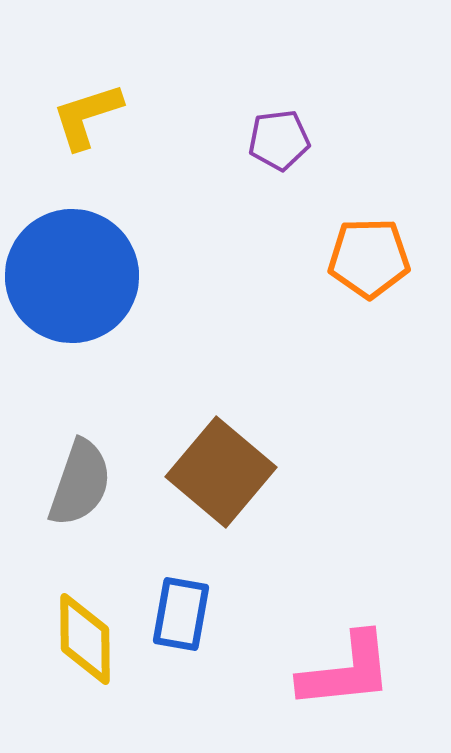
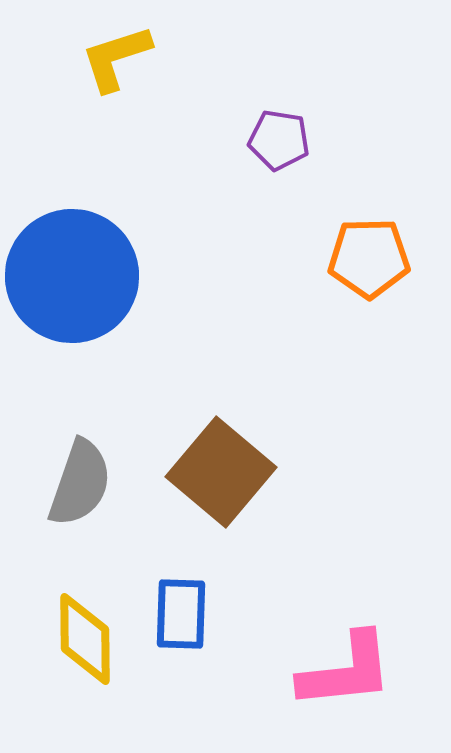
yellow L-shape: moved 29 px right, 58 px up
purple pentagon: rotated 16 degrees clockwise
blue rectangle: rotated 8 degrees counterclockwise
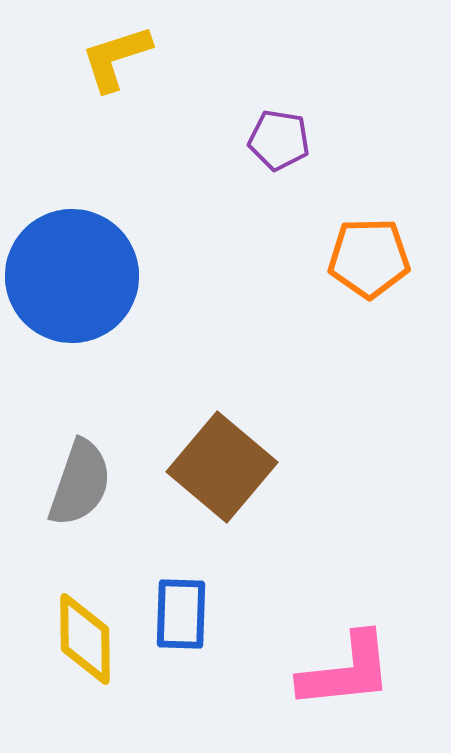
brown square: moved 1 px right, 5 px up
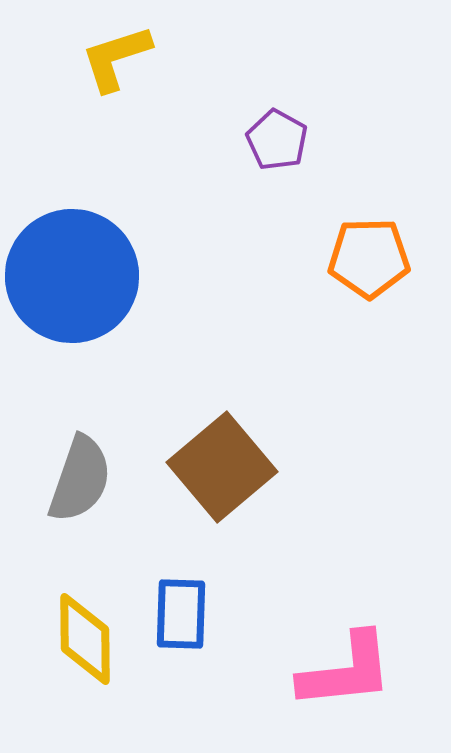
purple pentagon: moved 2 px left; rotated 20 degrees clockwise
brown square: rotated 10 degrees clockwise
gray semicircle: moved 4 px up
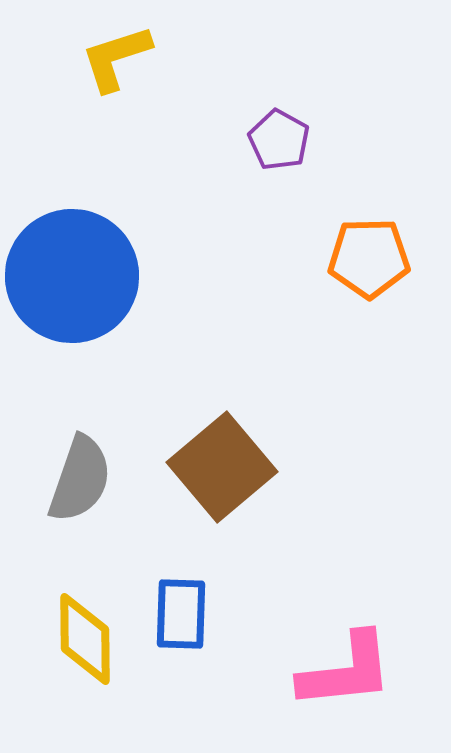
purple pentagon: moved 2 px right
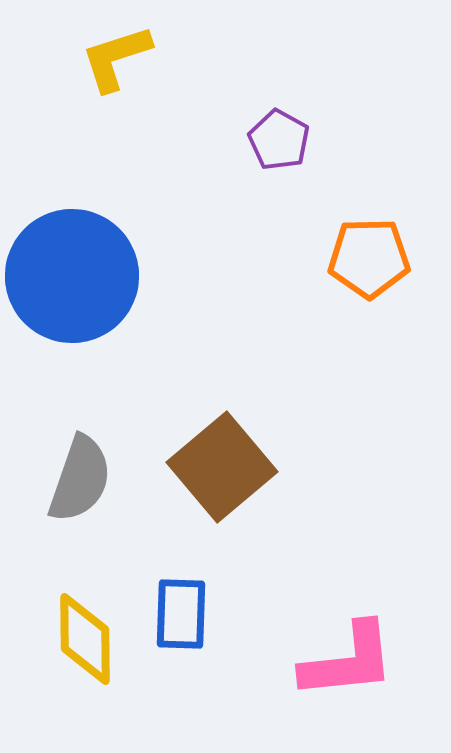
pink L-shape: moved 2 px right, 10 px up
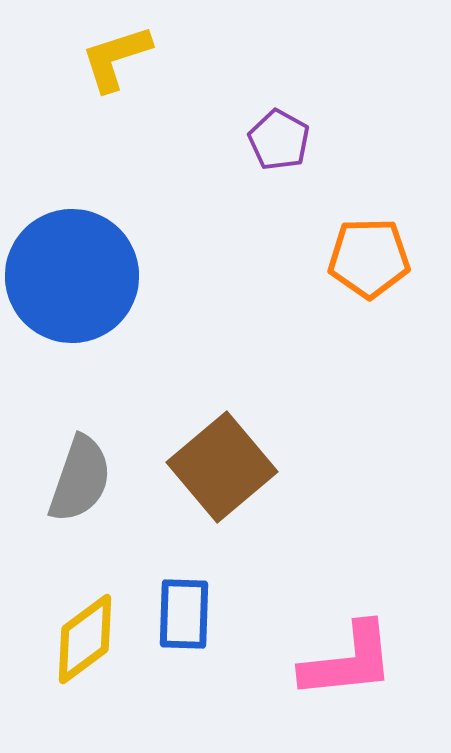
blue rectangle: moved 3 px right
yellow diamond: rotated 54 degrees clockwise
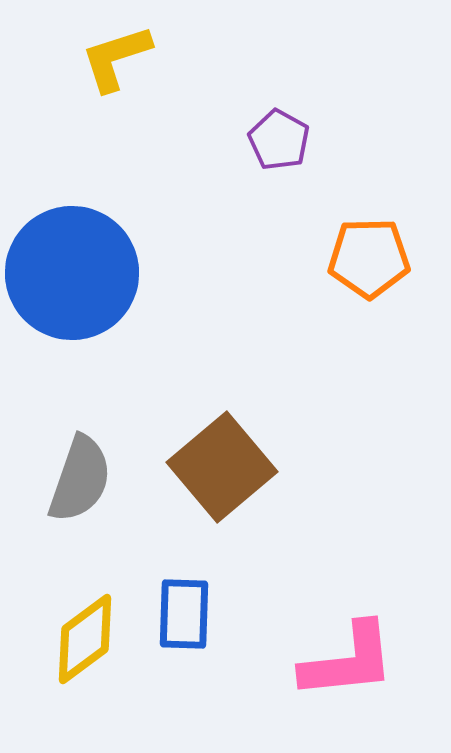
blue circle: moved 3 px up
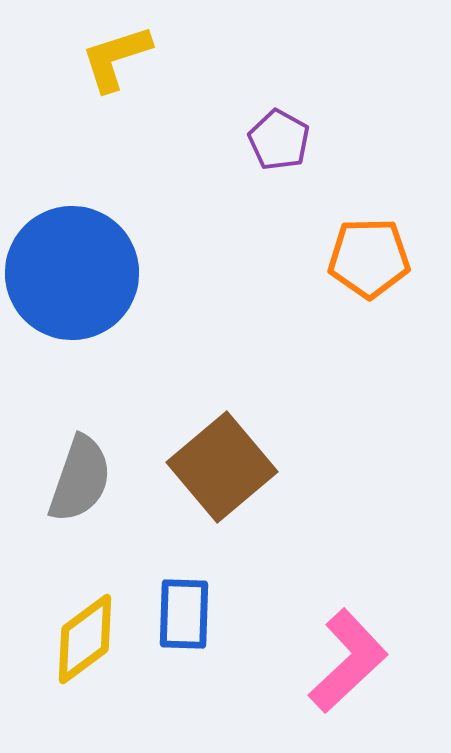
pink L-shape: rotated 37 degrees counterclockwise
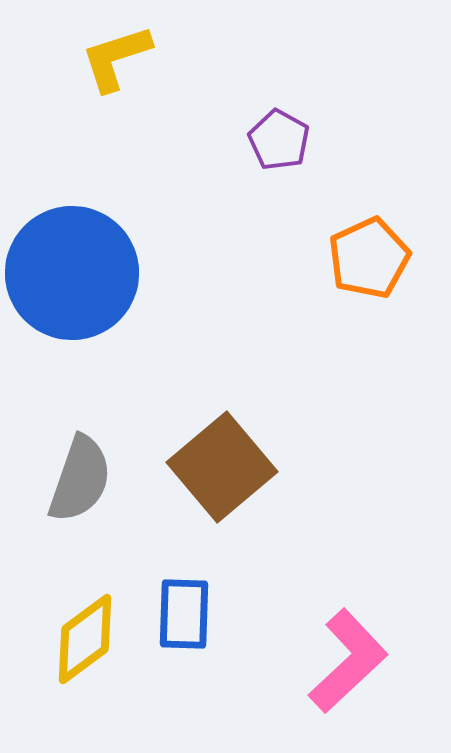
orange pentagon: rotated 24 degrees counterclockwise
